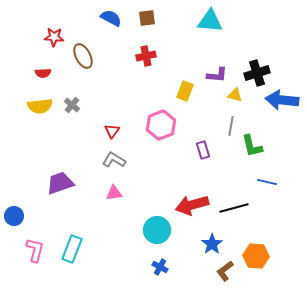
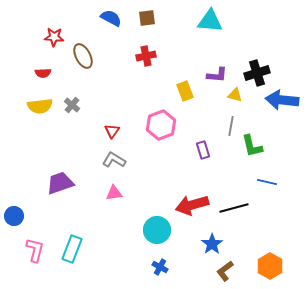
yellow rectangle: rotated 42 degrees counterclockwise
orange hexagon: moved 14 px right, 10 px down; rotated 25 degrees clockwise
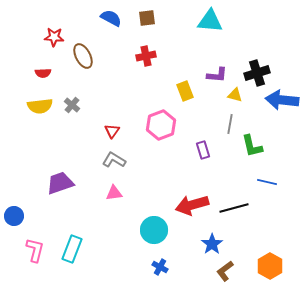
gray line: moved 1 px left, 2 px up
cyan circle: moved 3 px left
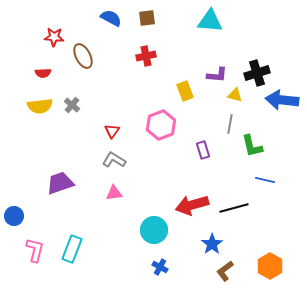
blue line: moved 2 px left, 2 px up
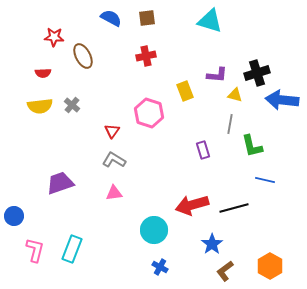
cyan triangle: rotated 12 degrees clockwise
pink hexagon: moved 12 px left, 12 px up; rotated 20 degrees counterclockwise
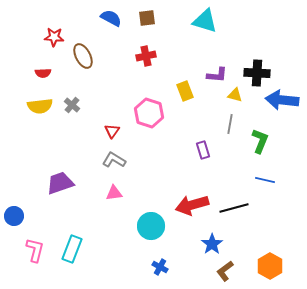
cyan triangle: moved 5 px left
black cross: rotated 20 degrees clockwise
green L-shape: moved 8 px right, 5 px up; rotated 145 degrees counterclockwise
cyan circle: moved 3 px left, 4 px up
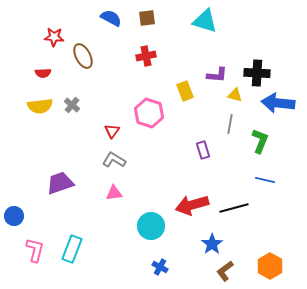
blue arrow: moved 4 px left, 3 px down
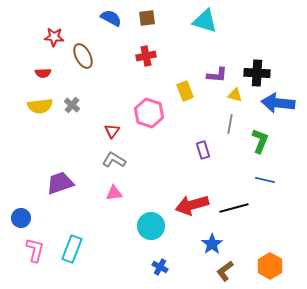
blue circle: moved 7 px right, 2 px down
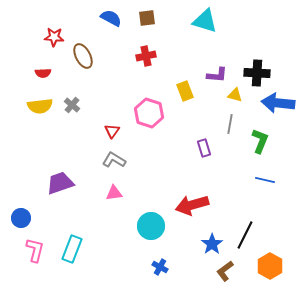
purple rectangle: moved 1 px right, 2 px up
black line: moved 11 px right, 27 px down; rotated 48 degrees counterclockwise
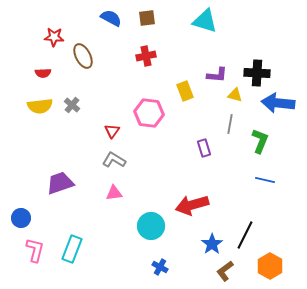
pink hexagon: rotated 12 degrees counterclockwise
